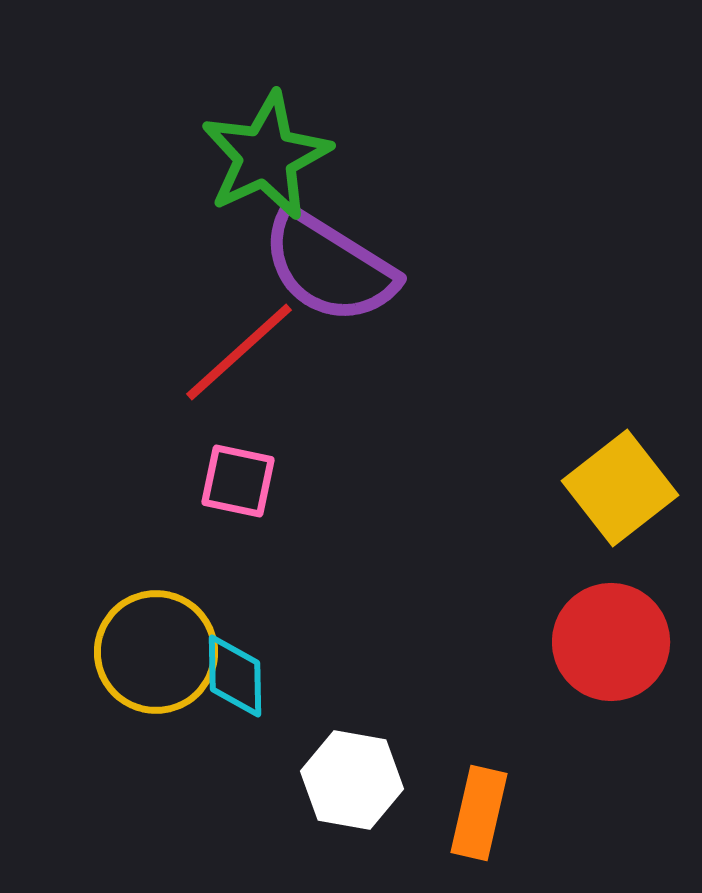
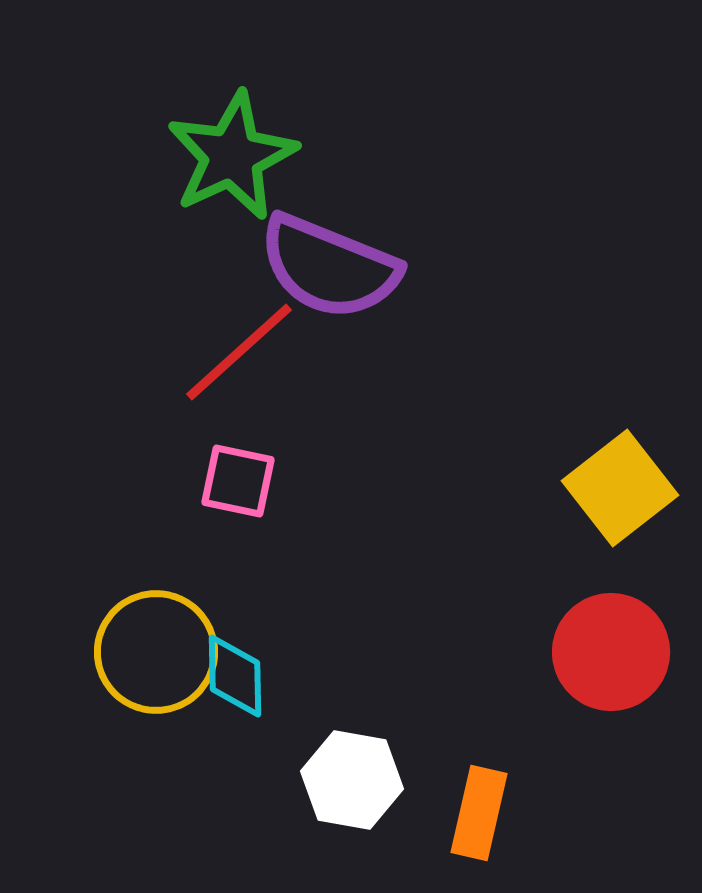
green star: moved 34 px left
purple semicircle: rotated 10 degrees counterclockwise
red circle: moved 10 px down
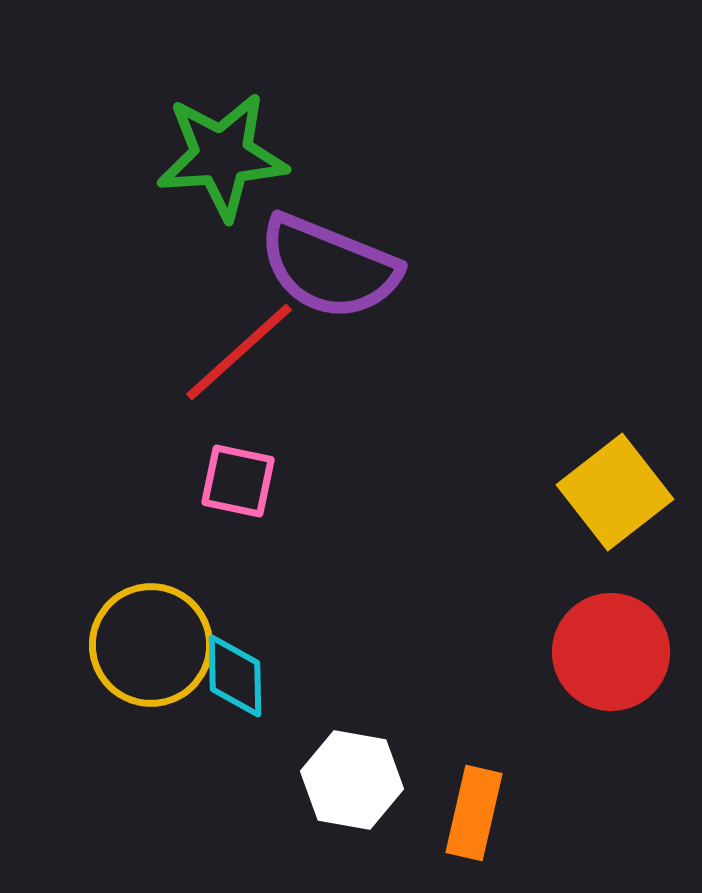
green star: moved 10 px left; rotated 21 degrees clockwise
yellow square: moved 5 px left, 4 px down
yellow circle: moved 5 px left, 7 px up
orange rectangle: moved 5 px left
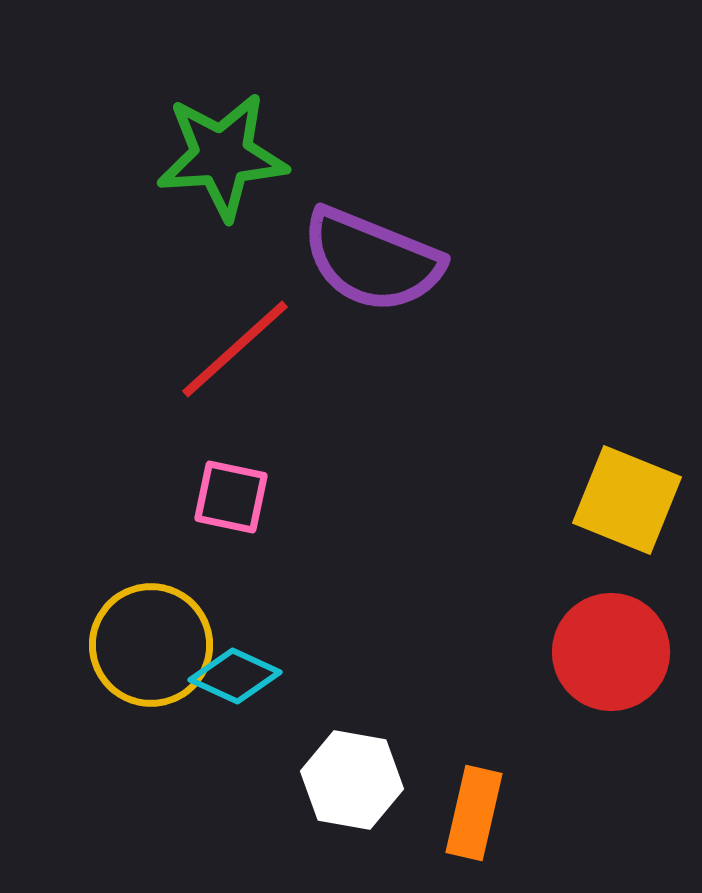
purple semicircle: moved 43 px right, 7 px up
red line: moved 4 px left, 3 px up
pink square: moved 7 px left, 16 px down
yellow square: moved 12 px right, 8 px down; rotated 30 degrees counterclockwise
cyan diamond: rotated 64 degrees counterclockwise
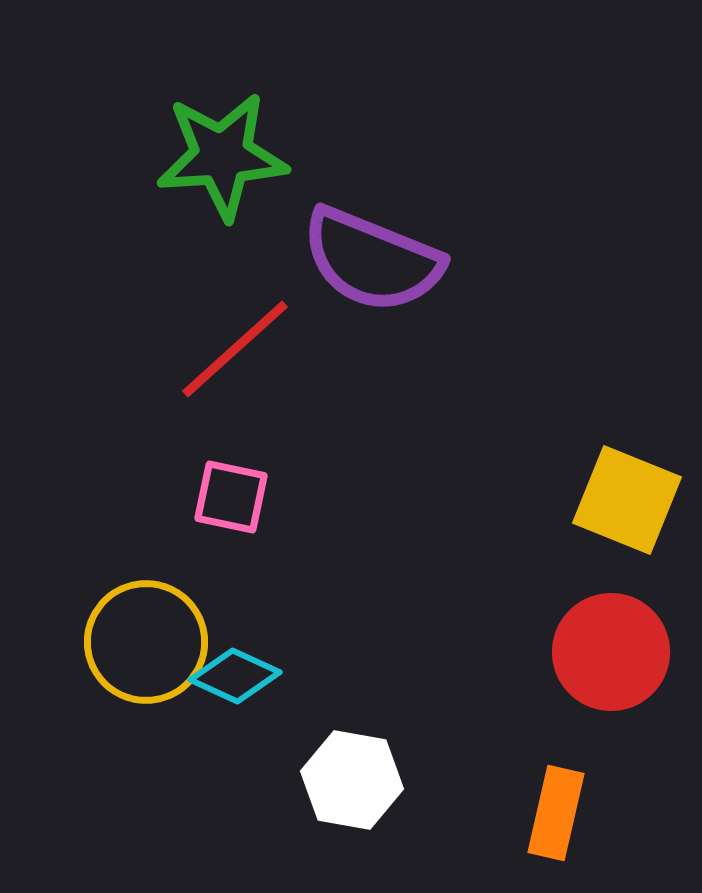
yellow circle: moved 5 px left, 3 px up
orange rectangle: moved 82 px right
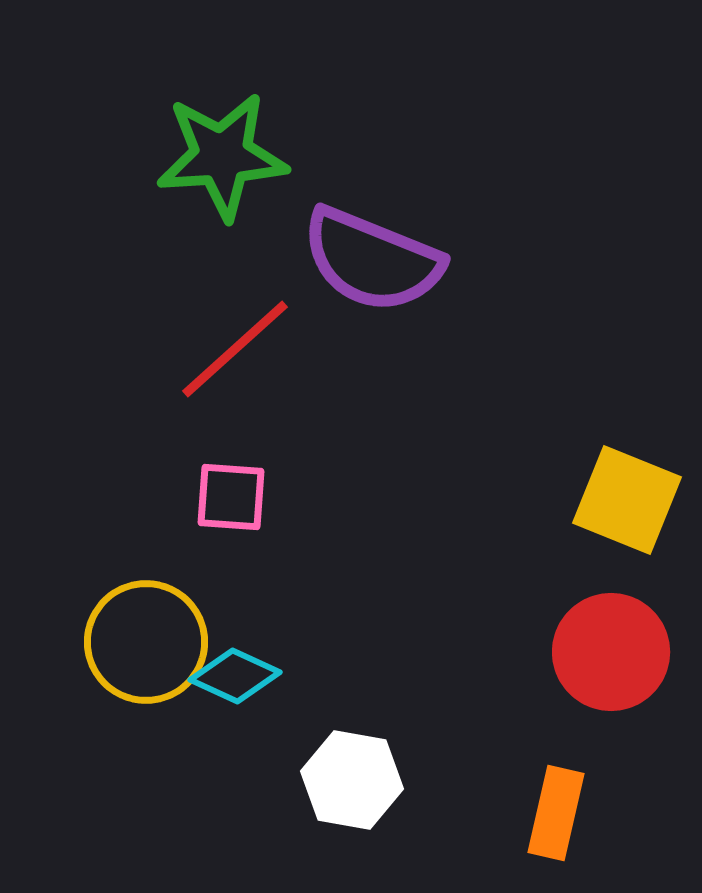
pink square: rotated 8 degrees counterclockwise
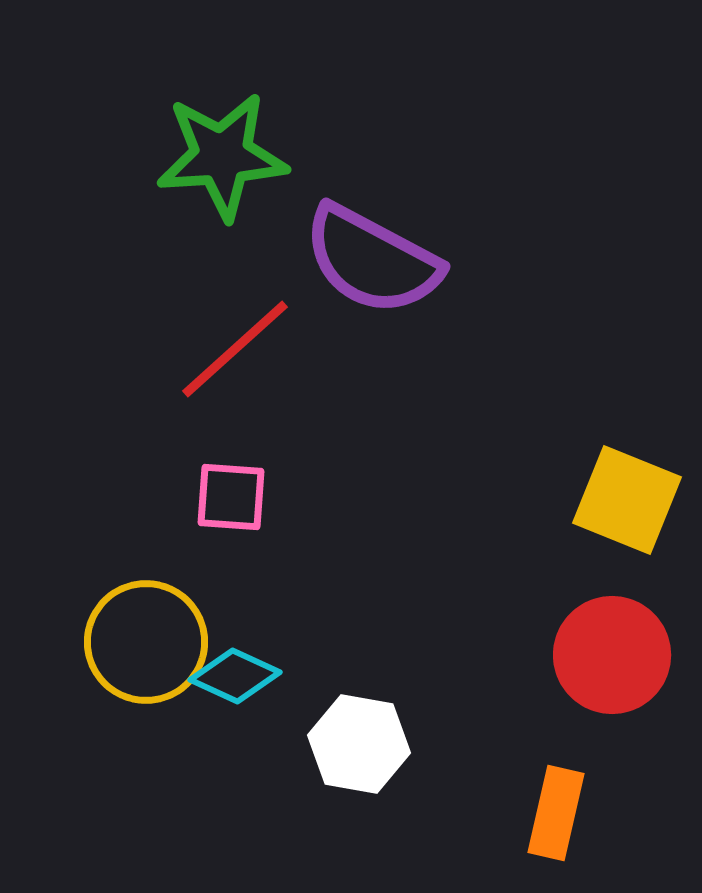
purple semicircle: rotated 6 degrees clockwise
red circle: moved 1 px right, 3 px down
white hexagon: moved 7 px right, 36 px up
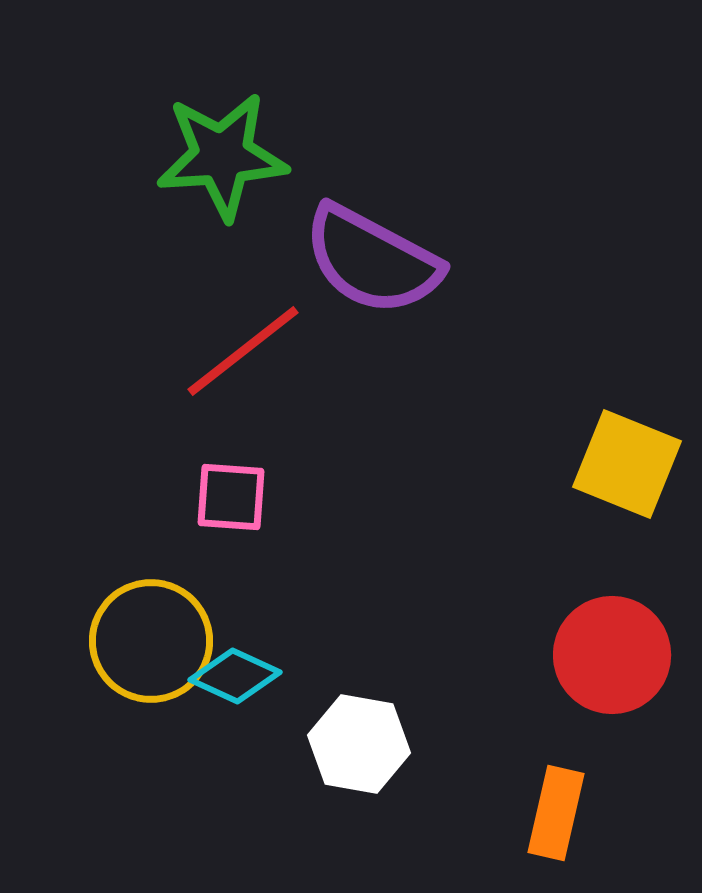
red line: moved 8 px right, 2 px down; rotated 4 degrees clockwise
yellow square: moved 36 px up
yellow circle: moved 5 px right, 1 px up
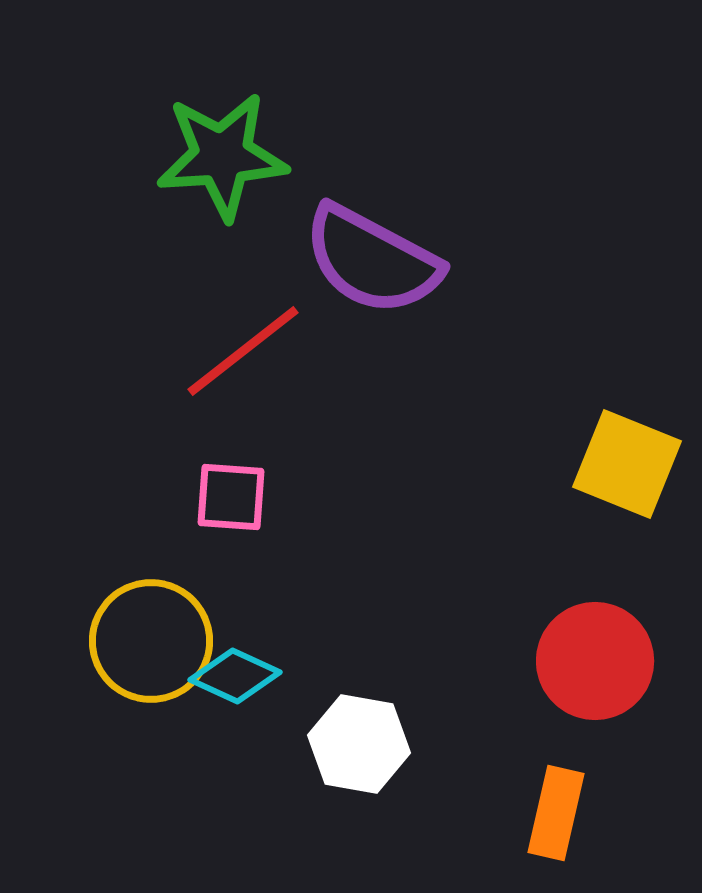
red circle: moved 17 px left, 6 px down
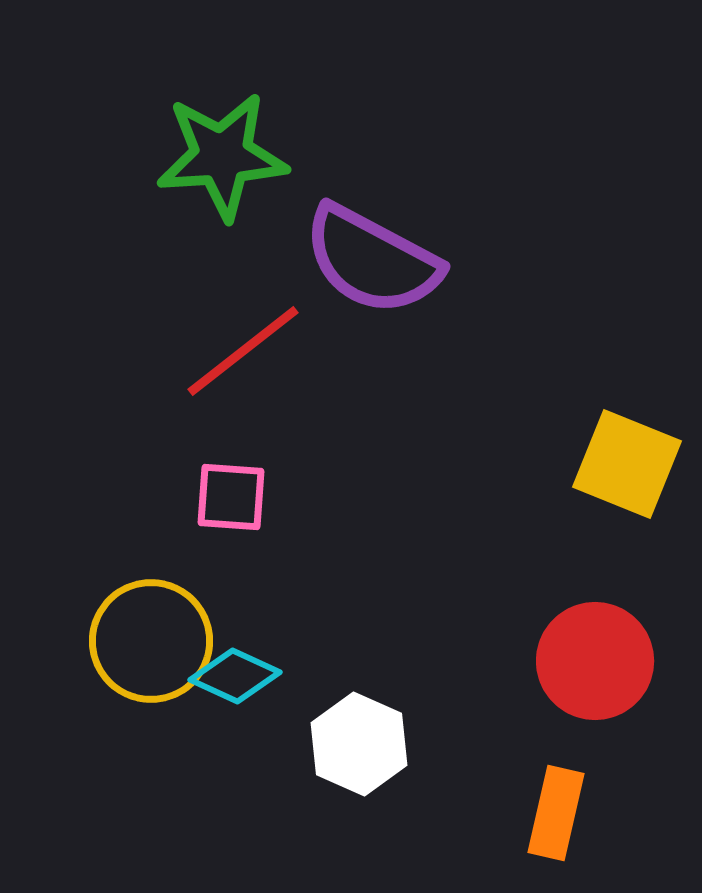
white hexagon: rotated 14 degrees clockwise
